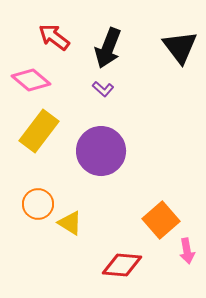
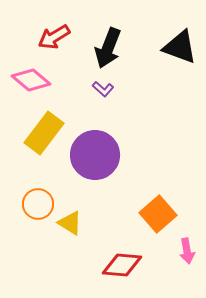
red arrow: rotated 68 degrees counterclockwise
black triangle: rotated 33 degrees counterclockwise
yellow rectangle: moved 5 px right, 2 px down
purple circle: moved 6 px left, 4 px down
orange square: moved 3 px left, 6 px up
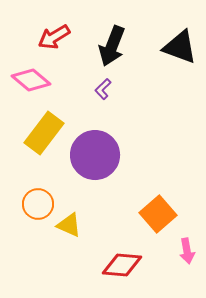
black arrow: moved 4 px right, 2 px up
purple L-shape: rotated 95 degrees clockwise
yellow triangle: moved 1 px left, 2 px down; rotated 8 degrees counterclockwise
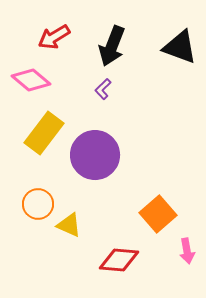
red diamond: moved 3 px left, 5 px up
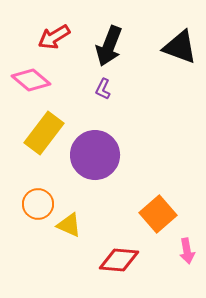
black arrow: moved 3 px left
purple L-shape: rotated 20 degrees counterclockwise
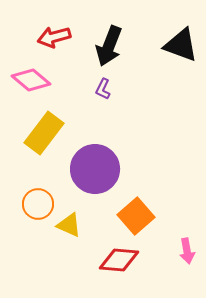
red arrow: rotated 16 degrees clockwise
black triangle: moved 1 px right, 2 px up
purple circle: moved 14 px down
orange square: moved 22 px left, 2 px down
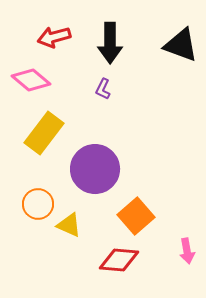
black arrow: moved 1 px right, 3 px up; rotated 21 degrees counterclockwise
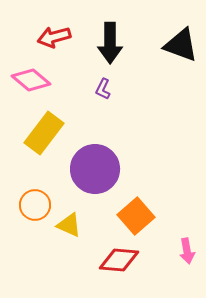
orange circle: moved 3 px left, 1 px down
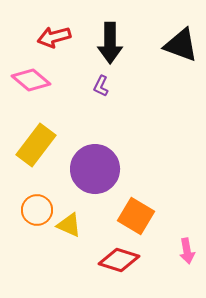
purple L-shape: moved 2 px left, 3 px up
yellow rectangle: moved 8 px left, 12 px down
orange circle: moved 2 px right, 5 px down
orange square: rotated 18 degrees counterclockwise
red diamond: rotated 12 degrees clockwise
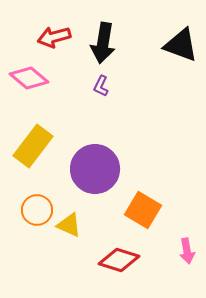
black arrow: moved 7 px left; rotated 9 degrees clockwise
pink diamond: moved 2 px left, 2 px up
yellow rectangle: moved 3 px left, 1 px down
orange square: moved 7 px right, 6 px up
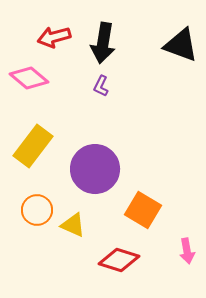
yellow triangle: moved 4 px right
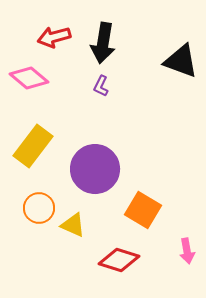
black triangle: moved 16 px down
orange circle: moved 2 px right, 2 px up
